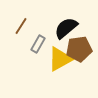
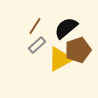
brown line: moved 14 px right
gray rectangle: moved 1 px left, 1 px down; rotated 18 degrees clockwise
brown pentagon: moved 1 px left, 1 px down; rotated 10 degrees counterclockwise
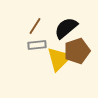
gray rectangle: rotated 36 degrees clockwise
brown pentagon: moved 1 px left, 1 px down
yellow triangle: moved 1 px left; rotated 16 degrees counterclockwise
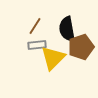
black semicircle: moved 1 px right, 1 px down; rotated 60 degrees counterclockwise
brown pentagon: moved 4 px right, 4 px up
yellow triangle: moved 6 px left, 1 px up
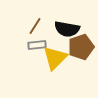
black semicircle: rotated 70 degrees counterclockwise
yellow triangle: moved 2 px right
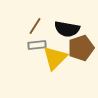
brown pentagon: moved 1 px down
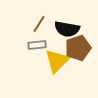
brown line: moved 4 px right, 2 px up
brown pentagon: moved 3 px left
yellow triangle: moved 2 px right, 3 px down
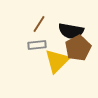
black semicircle: moved 4 px right, 2 px down
brown pentagon: rotated 10 degrees counterclockwise
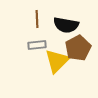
brown line: moved 2 px left, 5 px up; rotated 36 degrees counterclockwise
black semicircle: moved 5 px left, 6 px up
